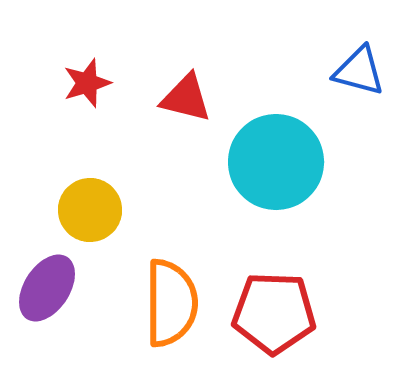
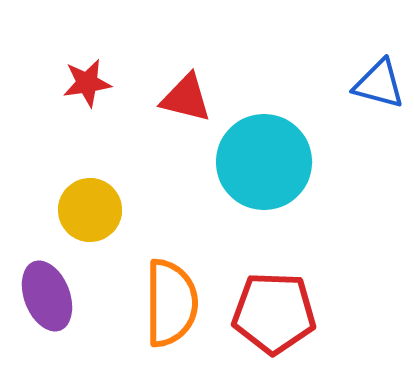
blue triangle: moved 20 px right, 13 px down
red star: rotated 9 degrees clockwise
cyan circle: moved 12 px left
purple ellipse: moved 8 px down; rotated 54 degrees counterclockwise
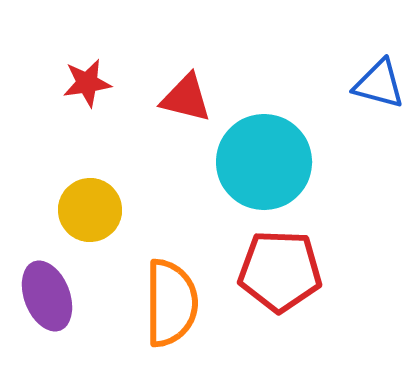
red pentagon: moved 6 px right, 42 px up
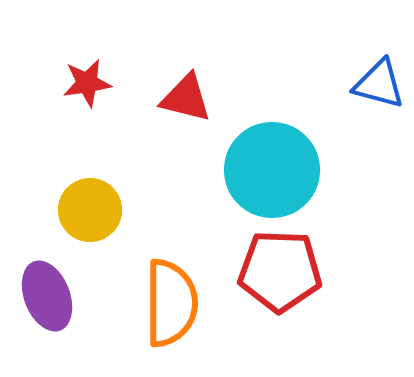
cyan circle: moved 8 px right, 8 px down
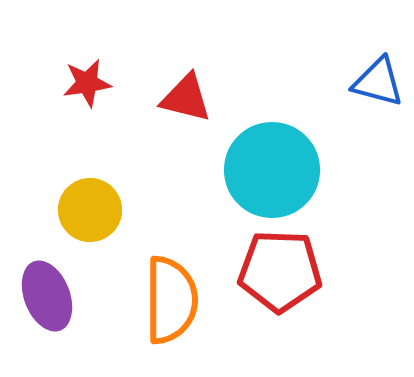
blue triangle: moved 1 px left, 2 px up
orange semicircle: moved 3 px up
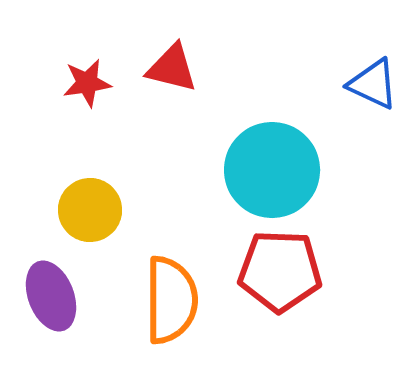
blue triangle: moved 5 px left, 2 px down; rotated 10 degrees clockwise
red triangle: moved 14 px left, 30 px up
purple ellipse: moved 4 px right
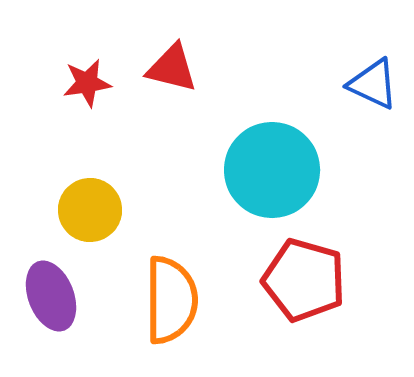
red pentagon: moved 24 px right, 9 px down; rotated 14 degrees clockwise
